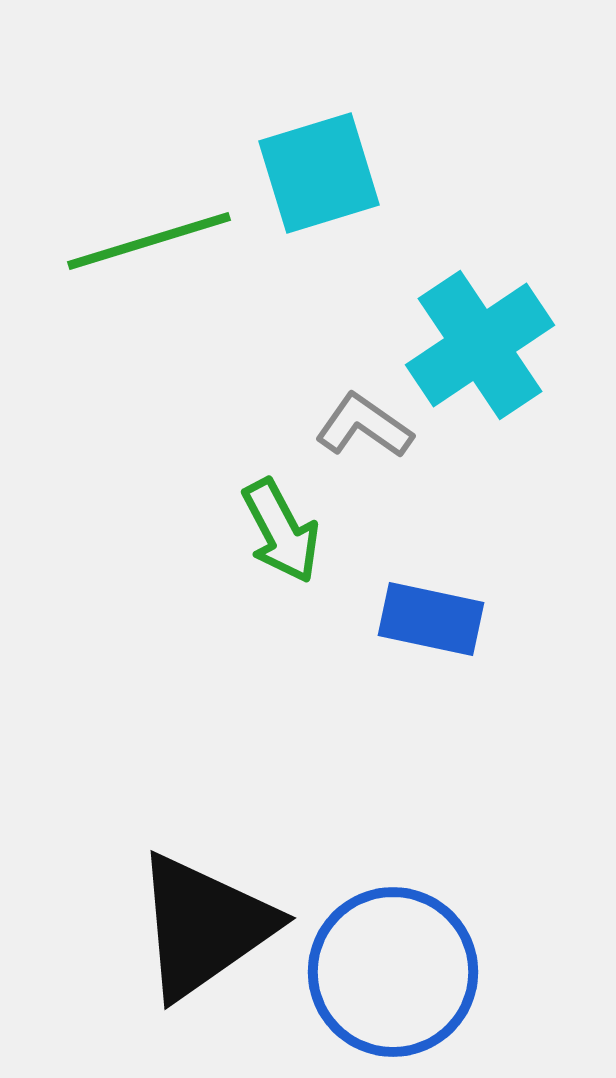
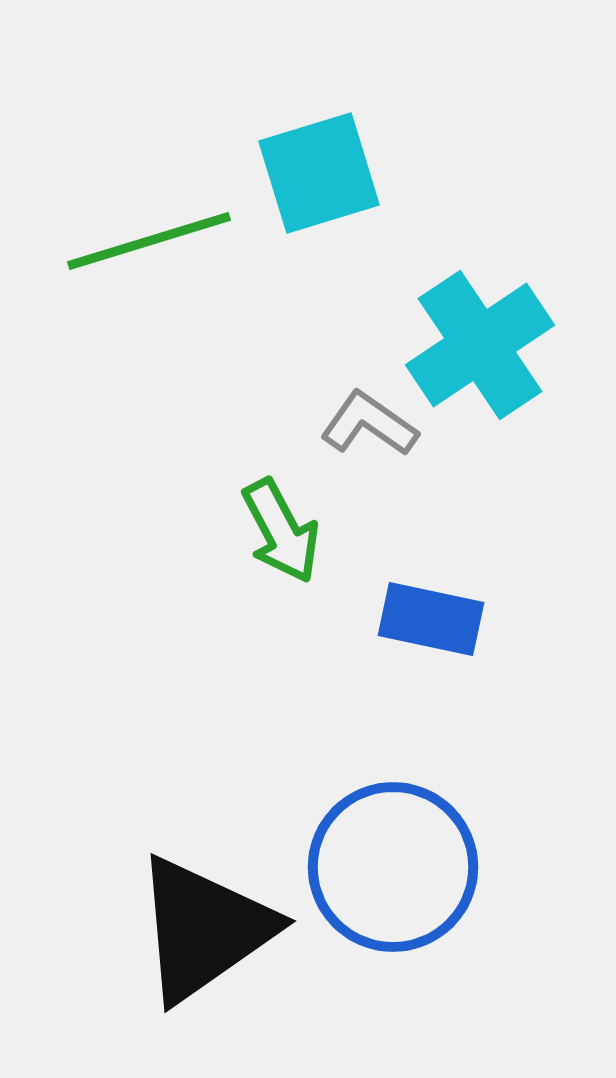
gray L-shape: moved 5 px right, 2 px up
black triangle: moved 3 px down
blue circle: moved 105 px up
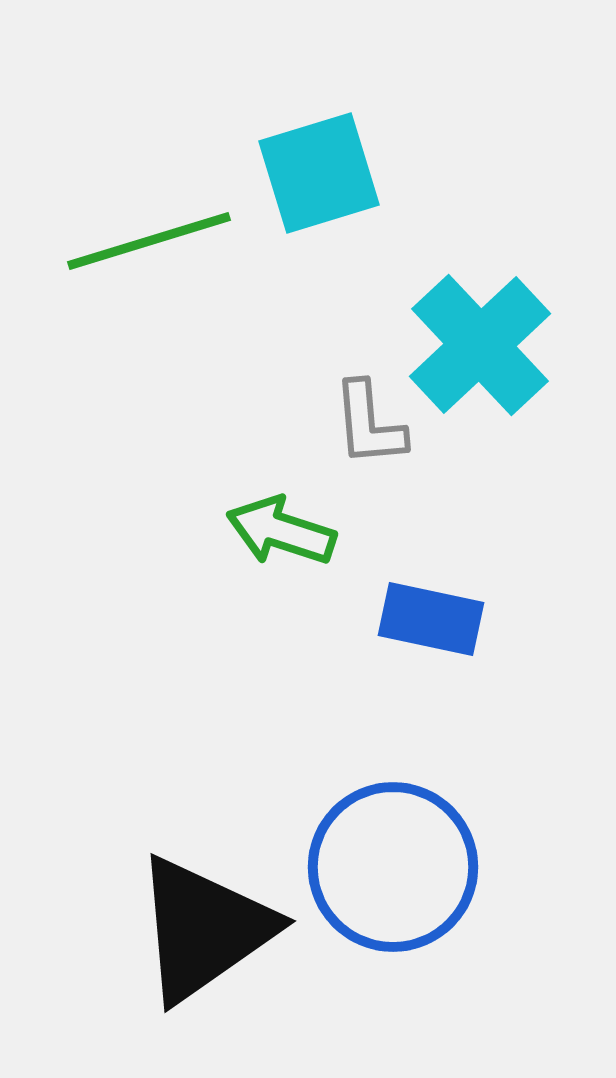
cyan cross: rotated 9 degrees counterclockwise
gray L-shape: rotated 130 degrees counterclockwise
green arrow: rotated 136 degrees clockwise
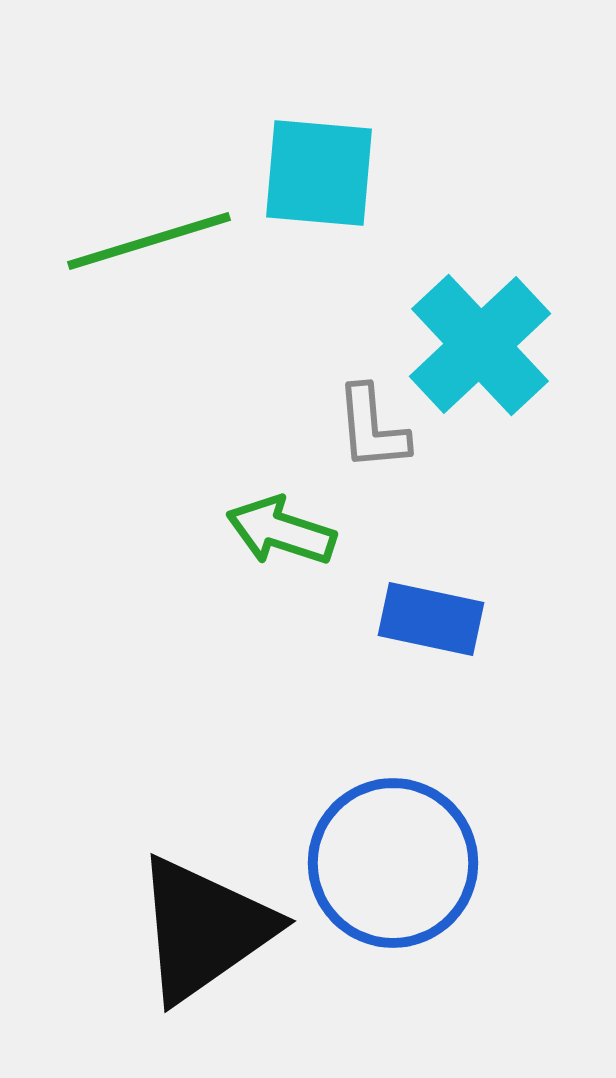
cyan square: rotated 22 degrees clockwise
gray L-shape: moved 3 px right, 4 px down
blue circle: moved 4 px up
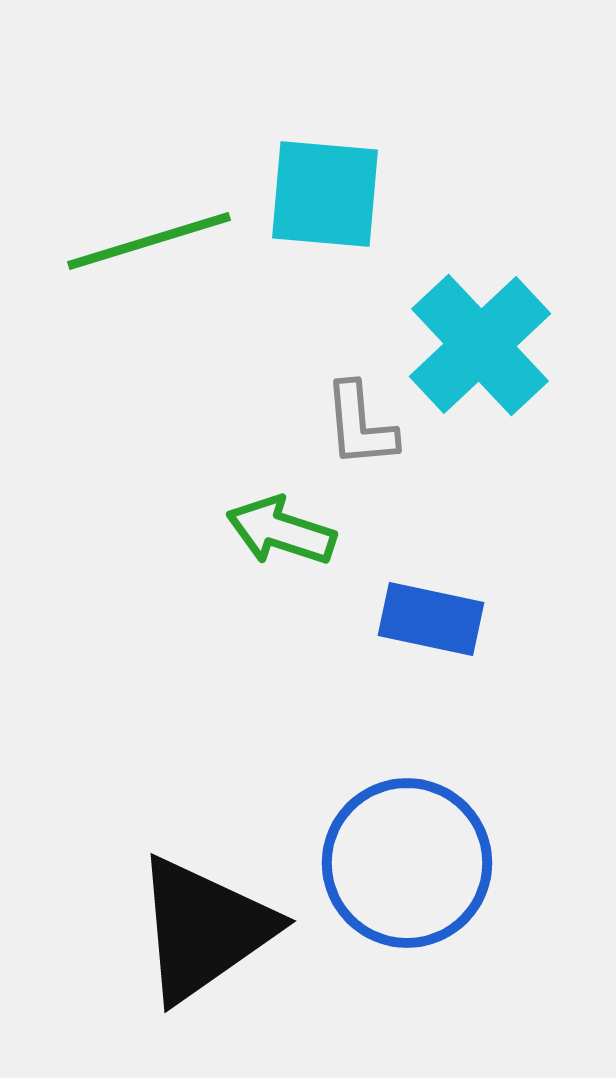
cyan square: moved 6 px right, 21 px down
gray L-shape: moved 12 px left, 3 px up
blue circle: moved 14 px right
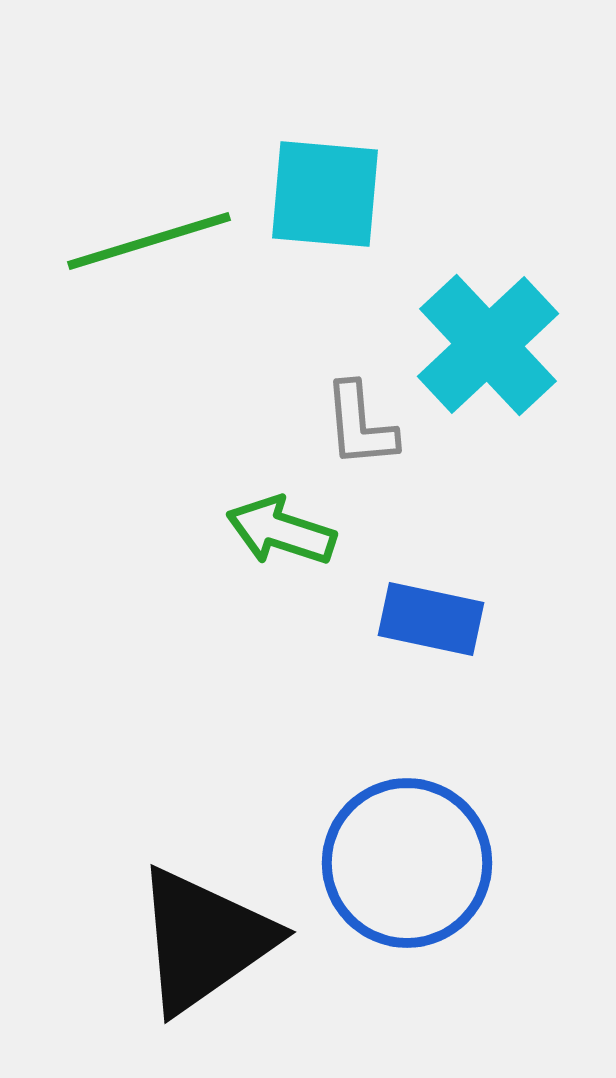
cyan cross: moved 8 px right
black triangle: moved 11 px down
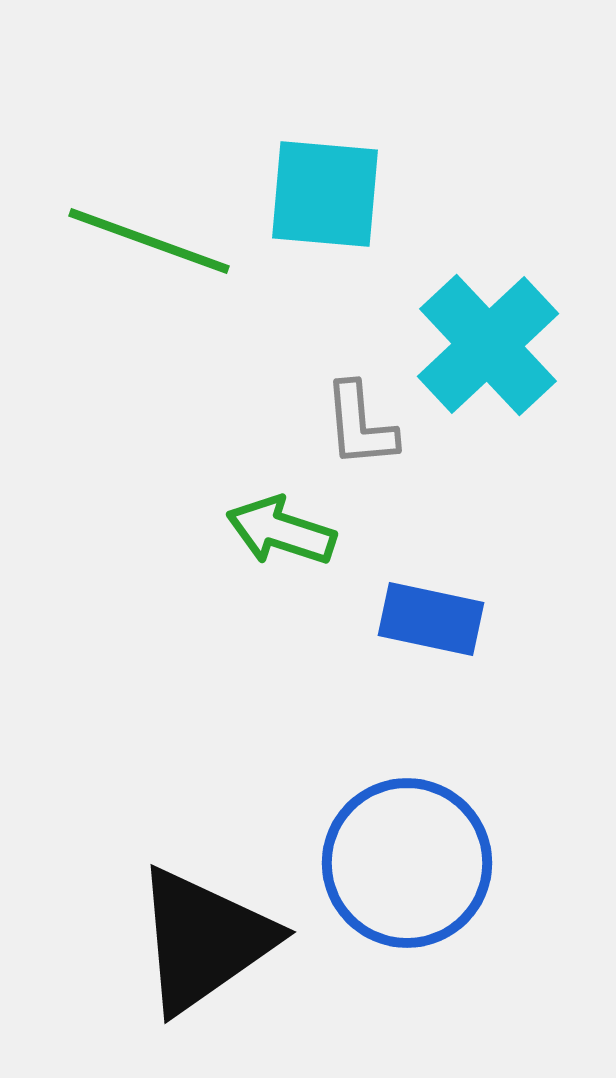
green line: rotated 37 degrees clockwise
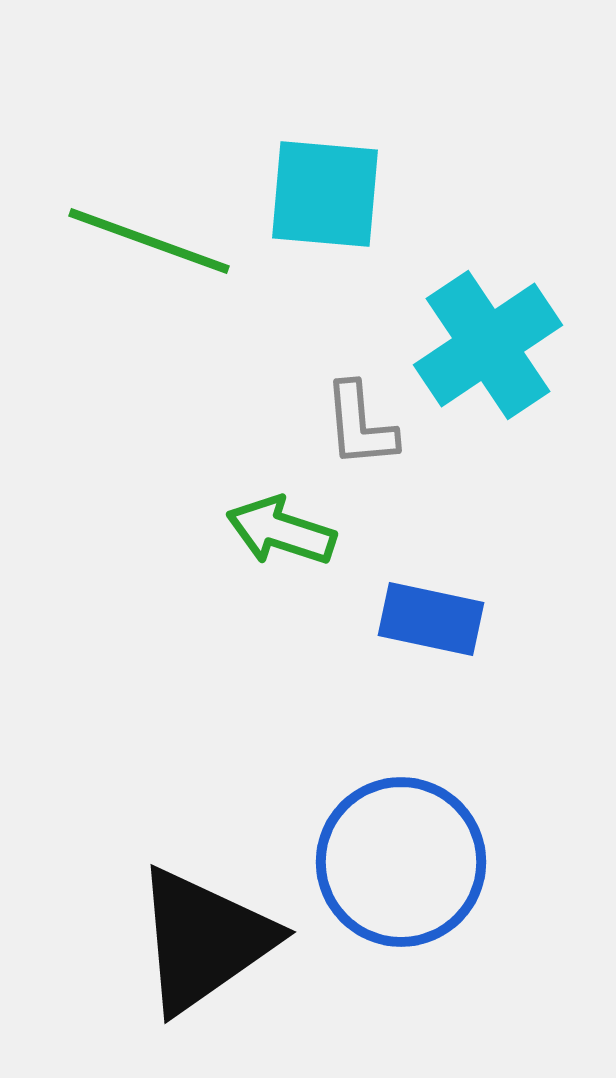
cyan cross: rotated 9 degrees clockwise
blue circle: moved 6 px left, 1 px up
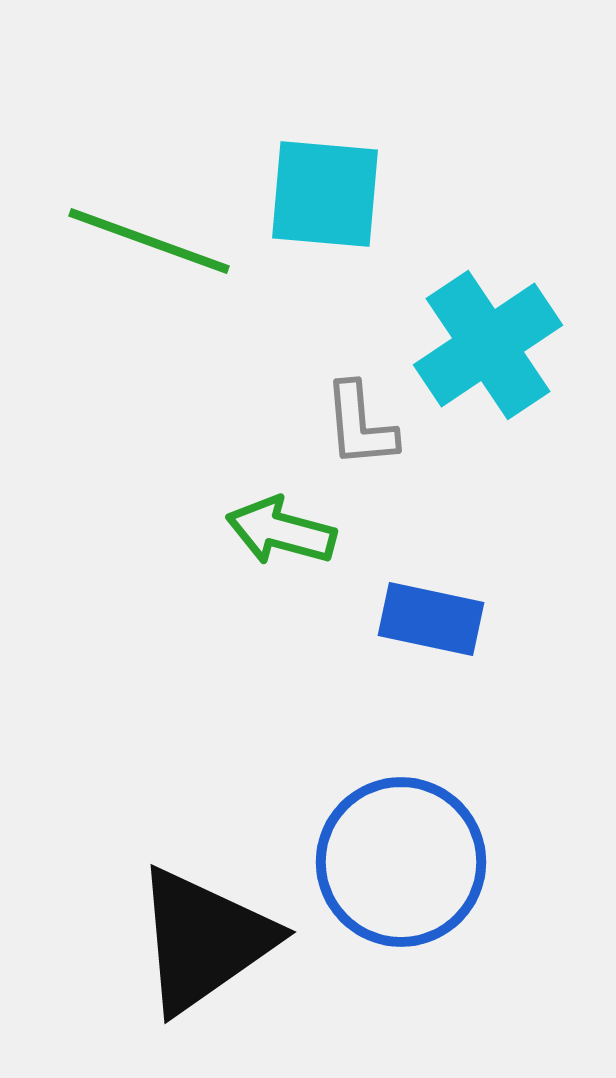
green arrow: rotated 3 degrees counterclockwise
